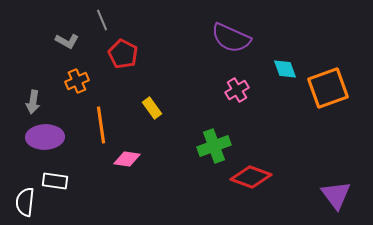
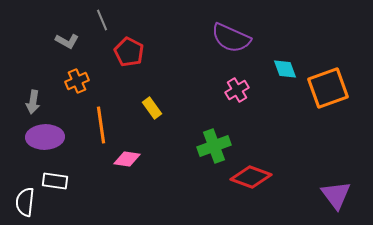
red pentagon: moved 6 px right, 2 px up
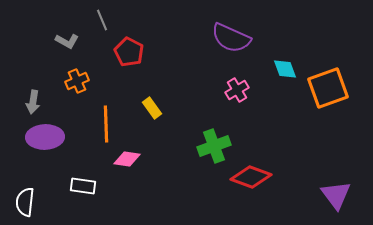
orange line: moved 5 px right, 1 px up; rotated 6 degrees clockwise
white rectangle: moved 28 px right, 5 px down
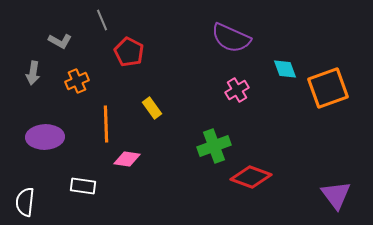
gray L-shape: moved 7 px left
gray arrow: moved 29 px up
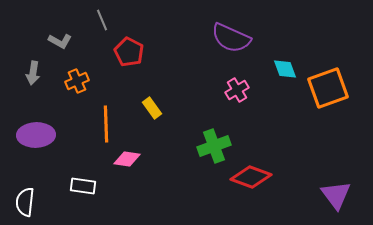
purple ellipse: moved 9 px left, 2 px up
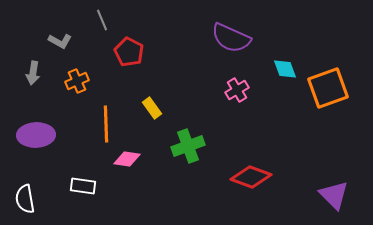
green cross: moved 26 px left
purple triangle: moved 2 px left; rotated 8 degrees counterclockwise
white semicircle: moved 3 px up; rotated 16 degrees counterclockwise
